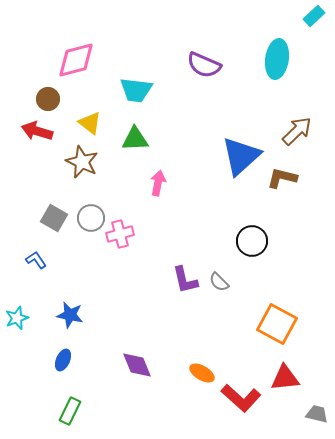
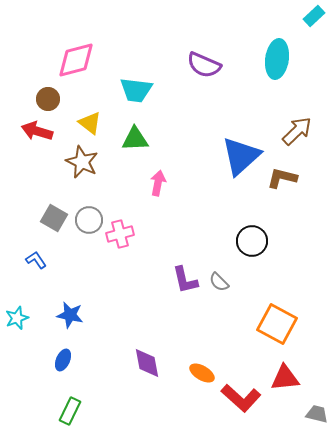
gray circle: moved 2 px left, 2 px down
purple diamond: moved 10 px right, 2 px up; rotated 12 degrees clockwise
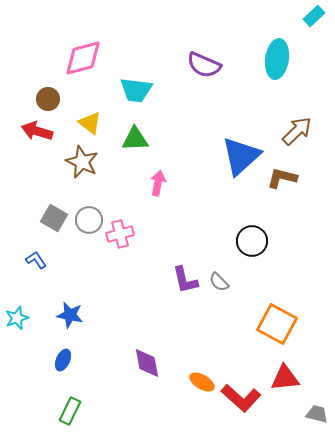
pink diamond: moved 7 px right, 2 px up
orange ellipse: moved 9 px down
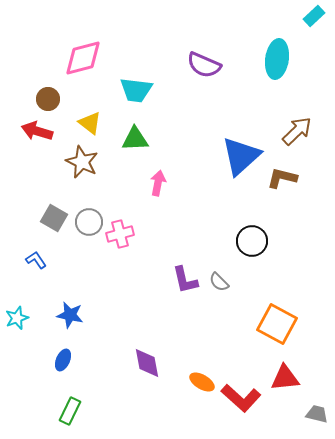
gray circle: moved 2 px down
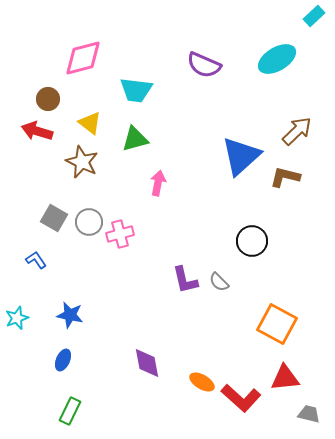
cyan ellipse: rotated 51 degrees clockwise
green triangle: rotated 12 degrees counterclockwise
brown L-shape: moved 3 px right, 1 px up
gray trapezoid: moved 8 px left
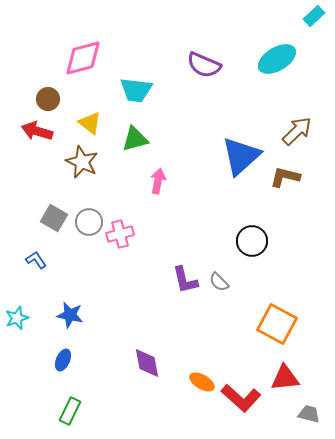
pink arrow: moved 2 px up
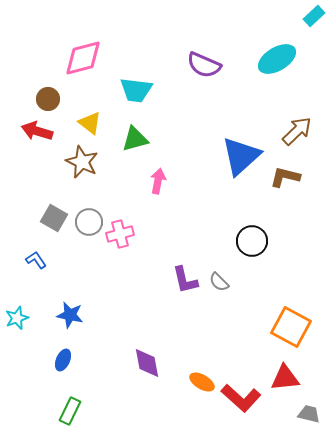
orange square: moved 14 px right, 3 px down
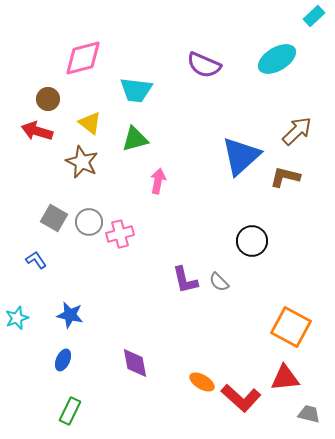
purple diamond: moved 12 px left
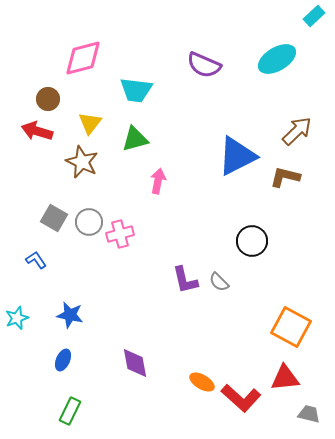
yellow triangle: rotated 30 degrees clockwise
blue triangle: moved 4 px left; rotated 15 degrees clockwise
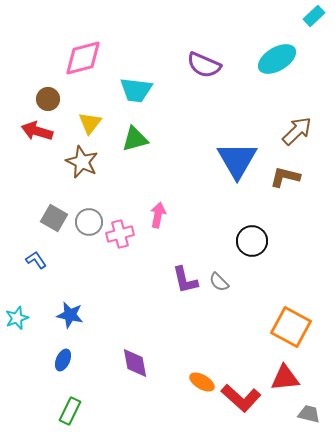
blue triangle: moved 4 px down; rotated 33 degrees counterclockwise
pink arrow: moved 34 px down
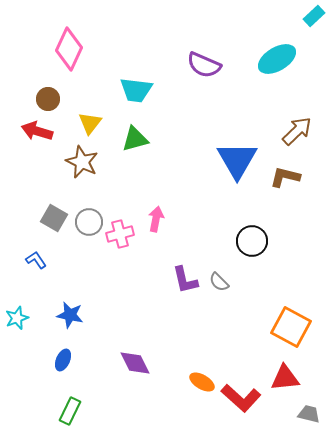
pink diamond: moved 14 px left, 9 px up; rotated 51 degrees counterclockwise
pink arrow: moved 2 px left, 4 px down
purple diamond: rotated 16 degrees counterclockwise
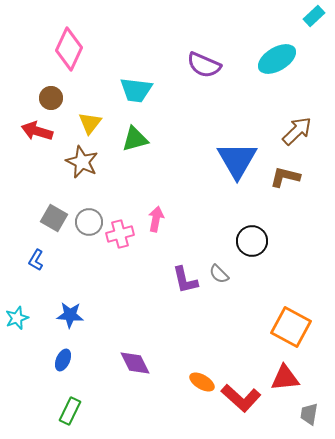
brown circle: moved 3 px right, 1 px up
blue L-shape: rotated 115 degrees counterclockwise
gray semicircle: moved 8 px up
blue star: rotated 8 degrees counterclockwise
gray trapezoid: rotated 95 degrees counterclockwise
